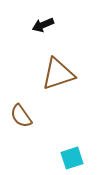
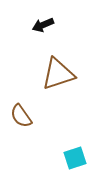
cyan square: moved 3 px right
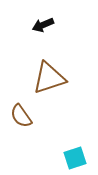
brown triangle: moved 9 px left, 4 px down
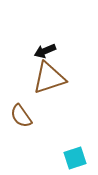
black arrow: moved 2 px right, 26 px down
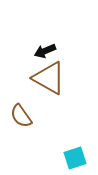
brown triangle: rotated 48 degrees clockwise
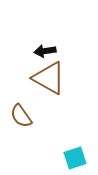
black arrow: rotated 15 degrees clockwise
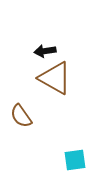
brown triangle: moved 6 px right
cyan square: moved 2 px down; rotated 10 degrees clockwise
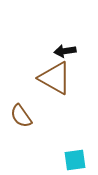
black arrow: moved 20 px right
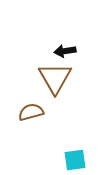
brown triangle: rotated 30 degrees clockwise
brown semicircle: moved 10 px right, 4 px up; rotated 110 degrees clockwise
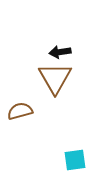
black arrow: moved 5 px left, 1 px down
brown semicircle: moved 11 px left, 1 px up
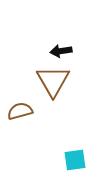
black arrow: moved 1 px right, 1 px up
brown triangle: moved 2 px left, 3 px down
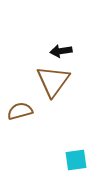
brown triangle: rotated 6 degrees clockwise
cyan square: moved 1 px right
